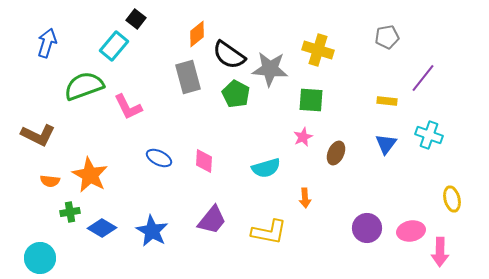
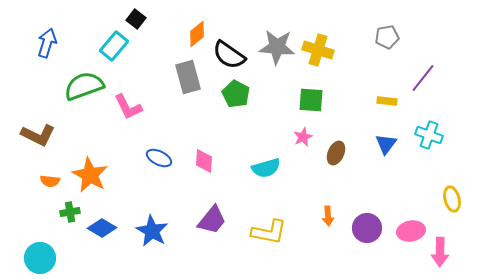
gray star: moved 7 px right, 22 px up
orange arrow: moved 23 px right, 18 px down
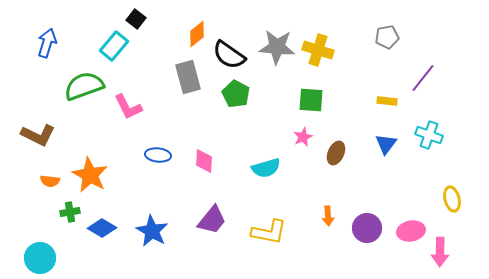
blue ellipse: moved 1 px left, 3 px up; rotated 20 degrees counterclockwise
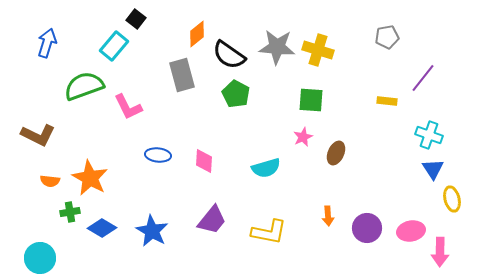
gray rectangle: moved 6 px left, 2 px up
blue triangle: moved 47 px right, 25 px down; rotated 10 degrees counterclockwise
orange star: moved 3 px down
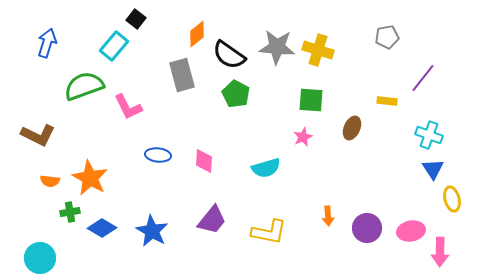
brown ellipse: moved 16 px right, 25 px up
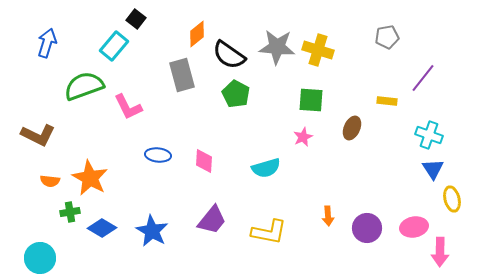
pink ellipse: moved 3 px right, 4 px up
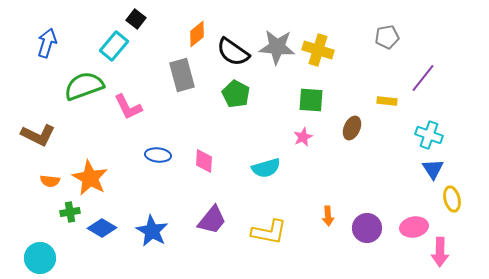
black semicircle: moved 4 px right, 3 px up
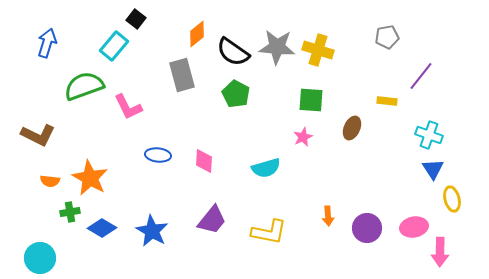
purple line: moved 2 px left, 2 px up
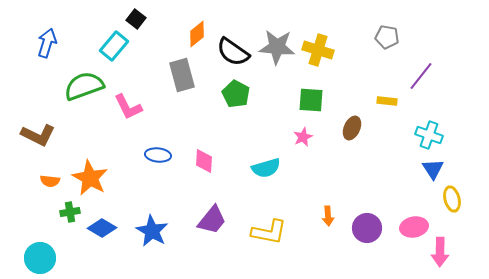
gray pentagon: rotated 20 degrees clockwise
